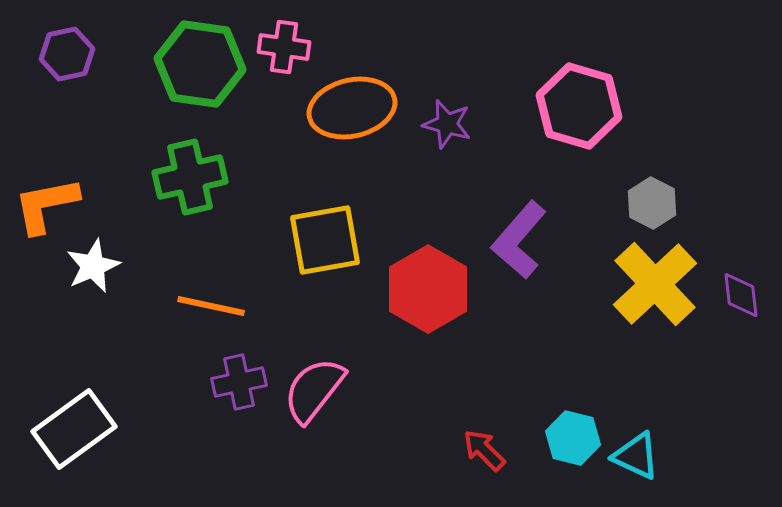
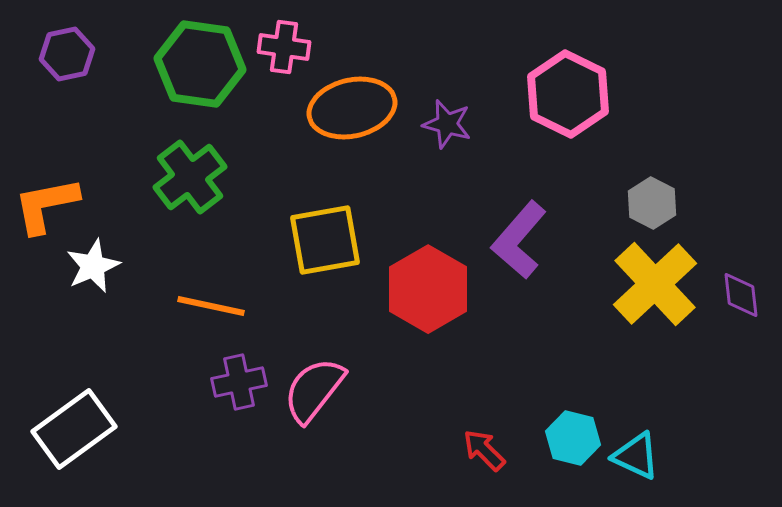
pink hexagon: moved 11 px left, 12 px up; rotated 10 degrees clockwise
green cross: rotated 24 degrees counterclockwise
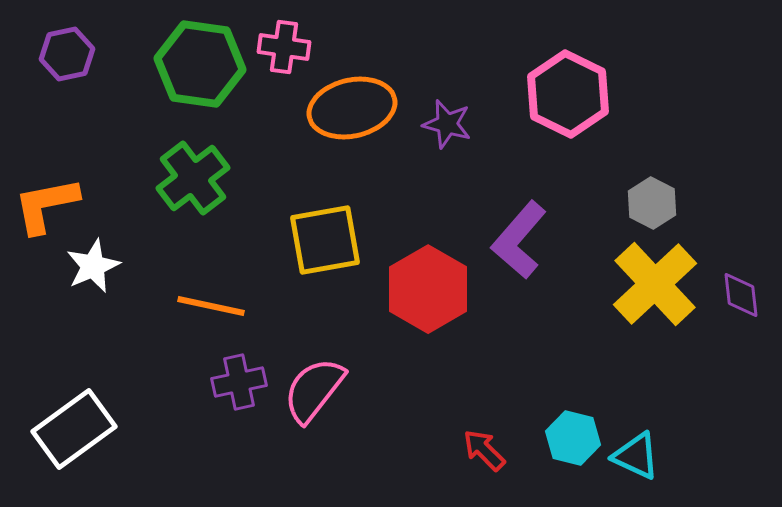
green cross: moved 3 px right, 1 px down
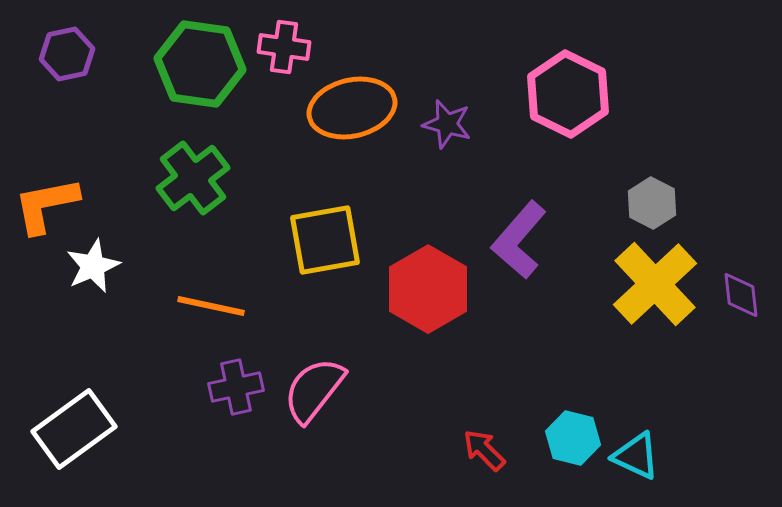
purple cross: moved 3 px left, 5 px down
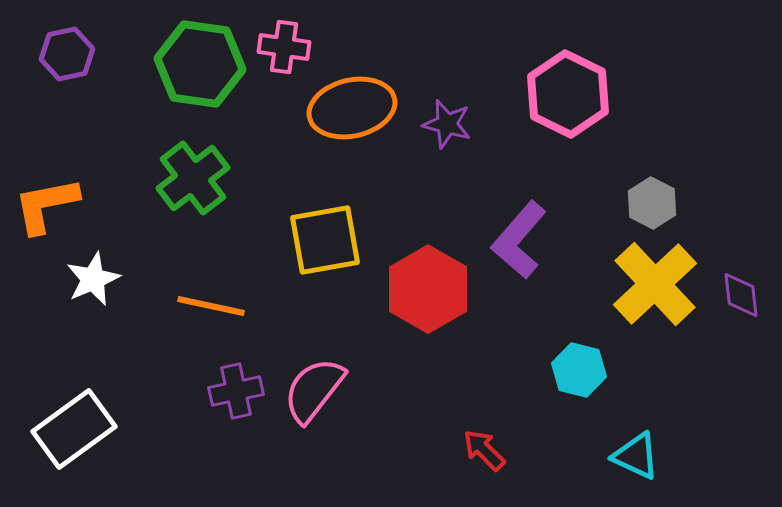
white star: moved 13 px down
purple cross: moved 4 px down
cyan hexagon: moved 6 px right, 68 px up
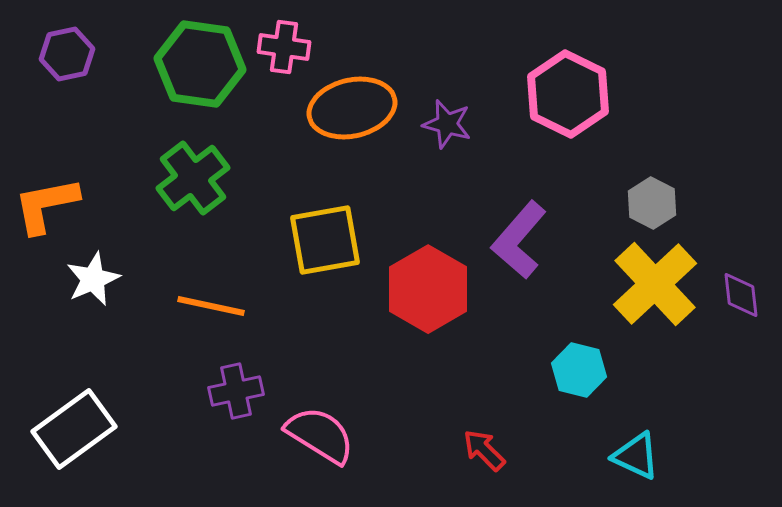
pink semicircle: moved 6 px right, 45 px down; rotated 84 degrees clockwise
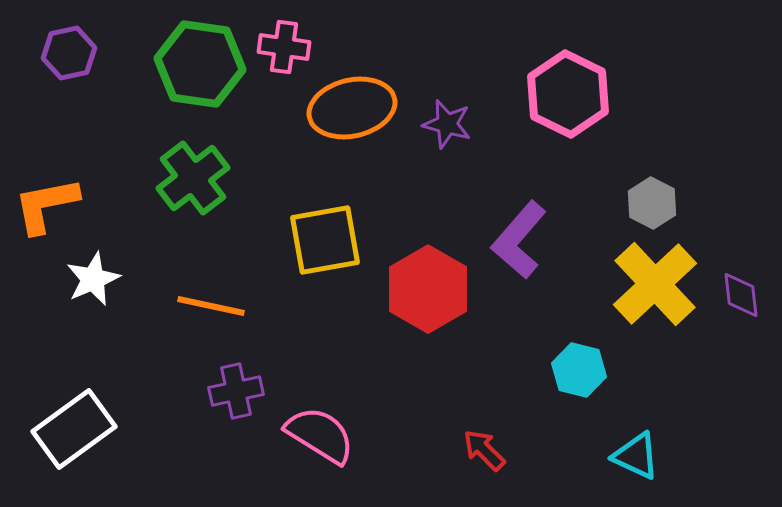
purple hexagon: moved 2 px right, 1 px up
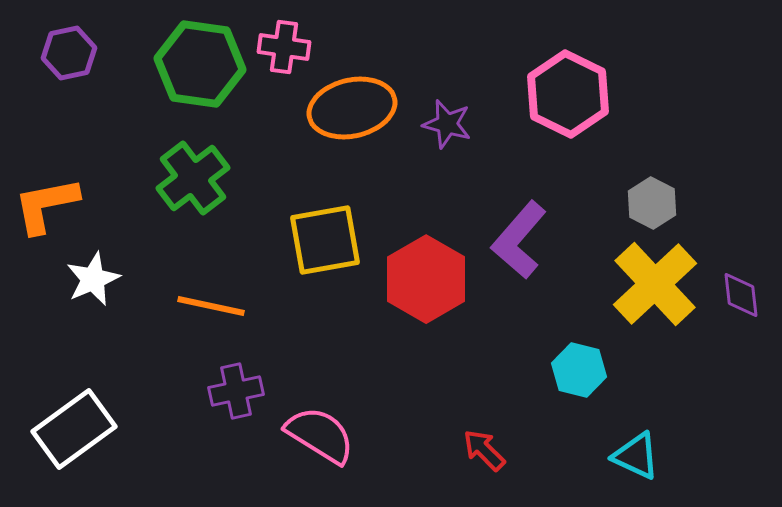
red hexagon: moved 2 px left, 10 px up
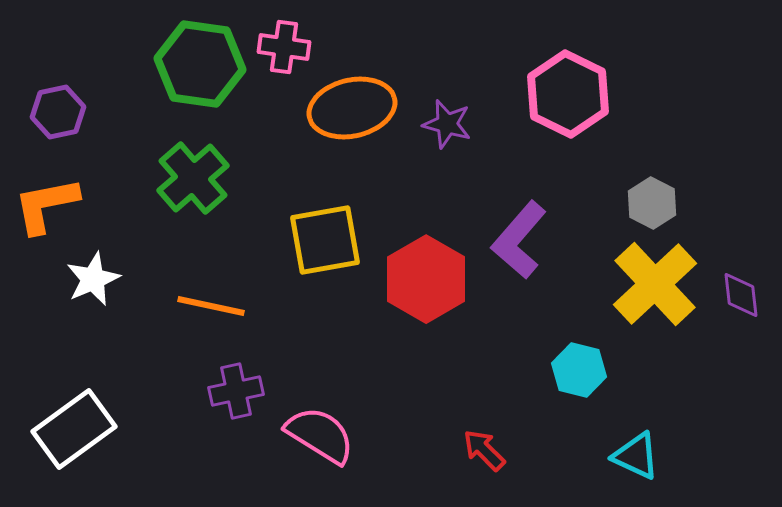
purple hexagon: moved 11 px left, 59 px down
green cross: rotated 4 degrees counterclockwise
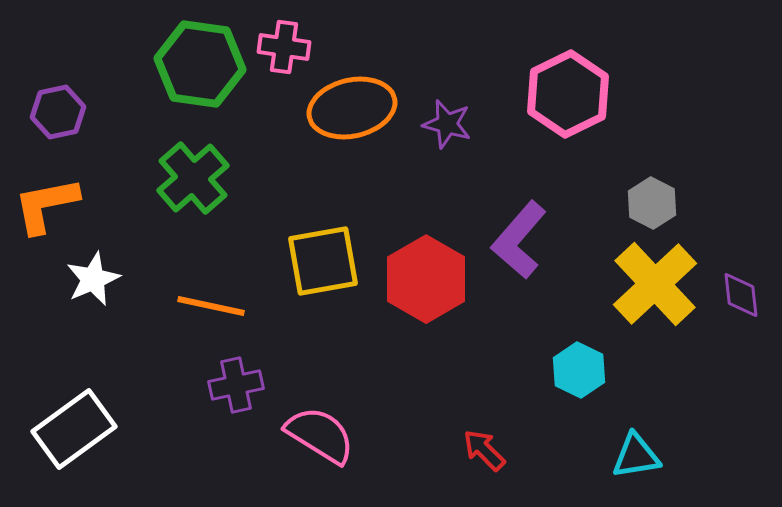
pink hexagon: rotated 8 degrees clockwise
yellow square: moved 2 px left, 21 px down
cyan hexagon: rotated 12 degrees clockwise
purple cross: moved 6 px up
cyan triangle: rotated 34 degrees counterclockwise
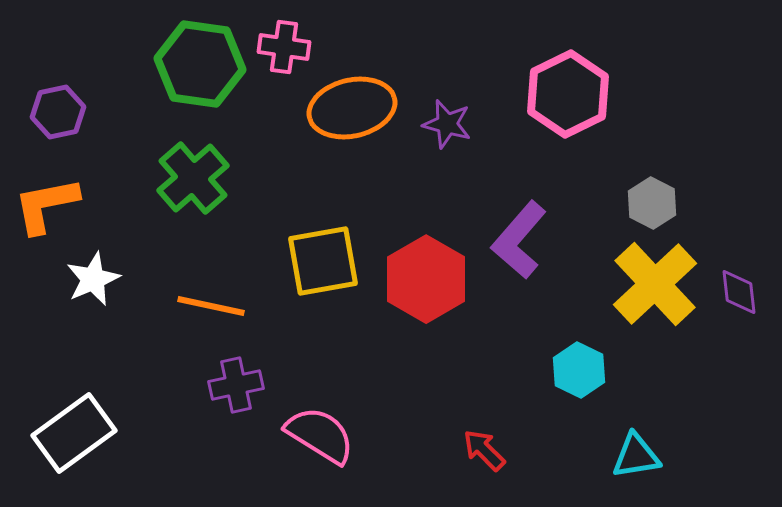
purple diamond: moved 2 px left, 3 px up
white rectangle: moved 4 px down
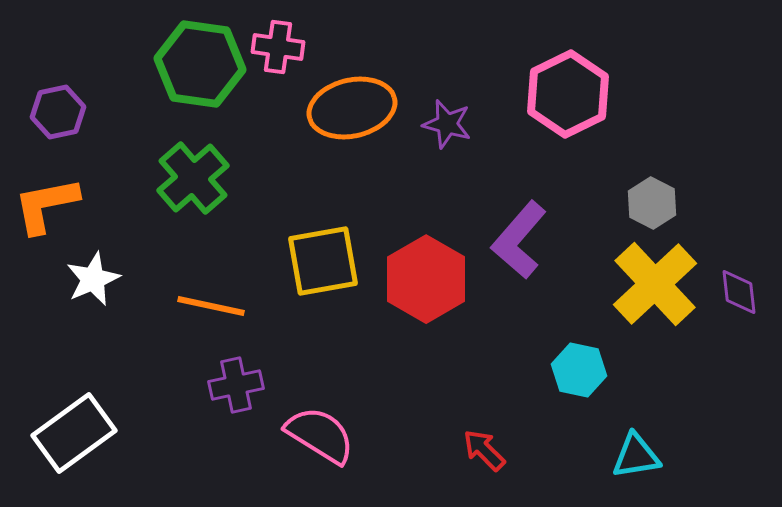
pink cross: moved 6 px left
cyan hexagon: rotated 14 degrees counterclockwise
